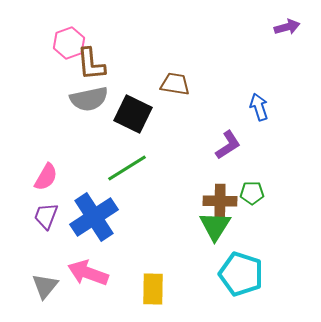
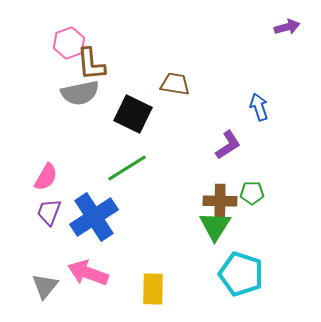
gray semicircle: moved 9 px left, 6 px up
purple trapezoid: moved 3 px right, 4 px up
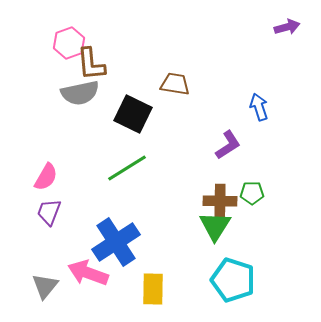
blue cross: moved 22 px right, 25 px down
cyan pentagon: moved 8 px left, 6 px down
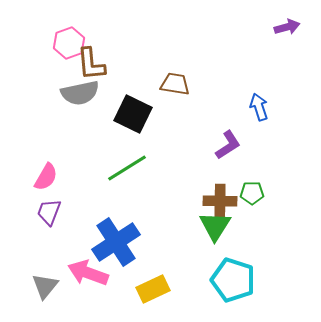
yellow rectangle: rotated 64 degrees clockwise
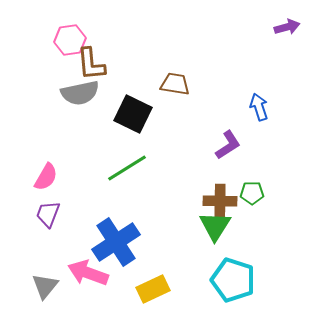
pink hexagon: moved 1 px right, 3 px up; rotated 12 degrees clockwise
purple trapezoid: moved 1 px left, 2 px down
